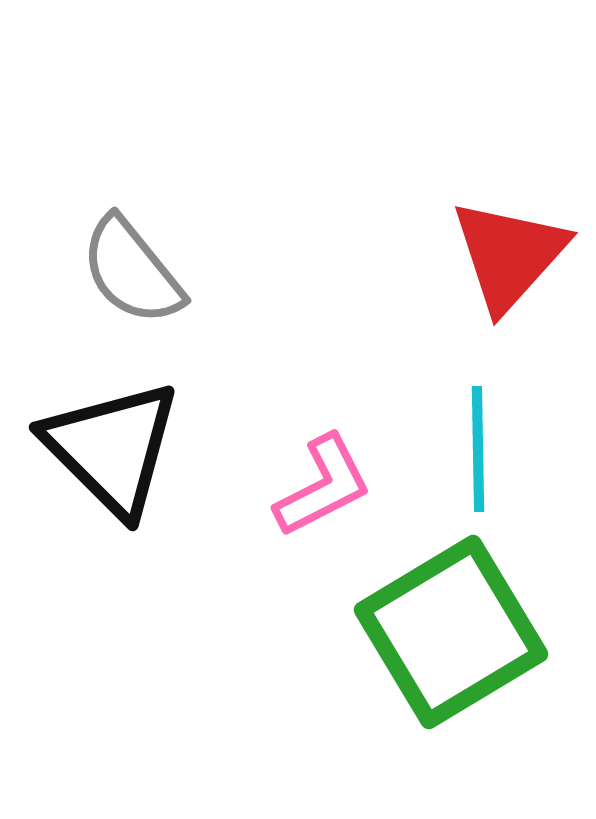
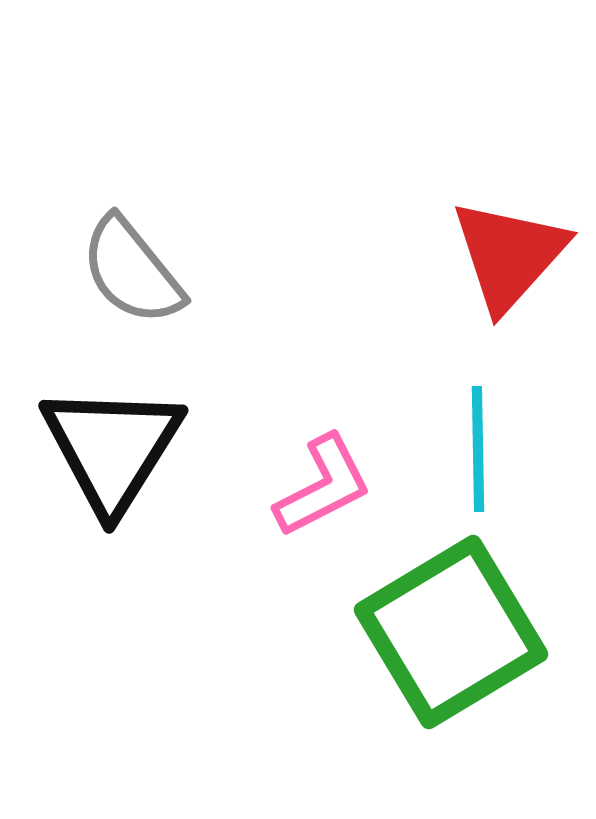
black triangle: rotated 17 degrees clockwise
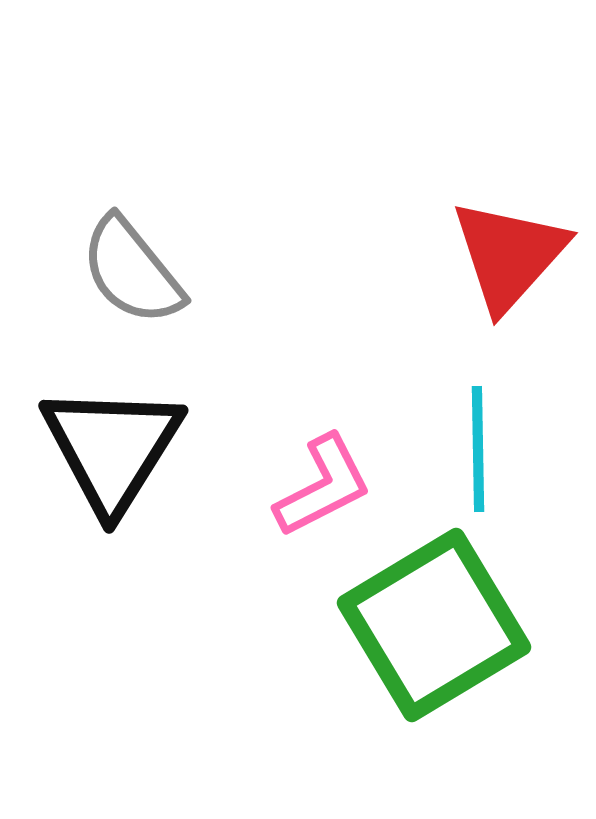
green square: moved 17 px left, 7 px up
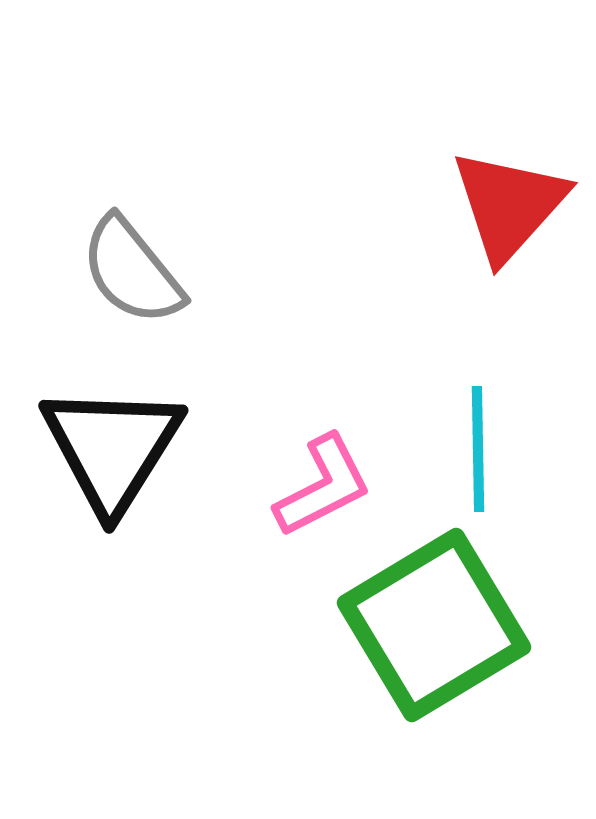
red triangle: moved 50 px up
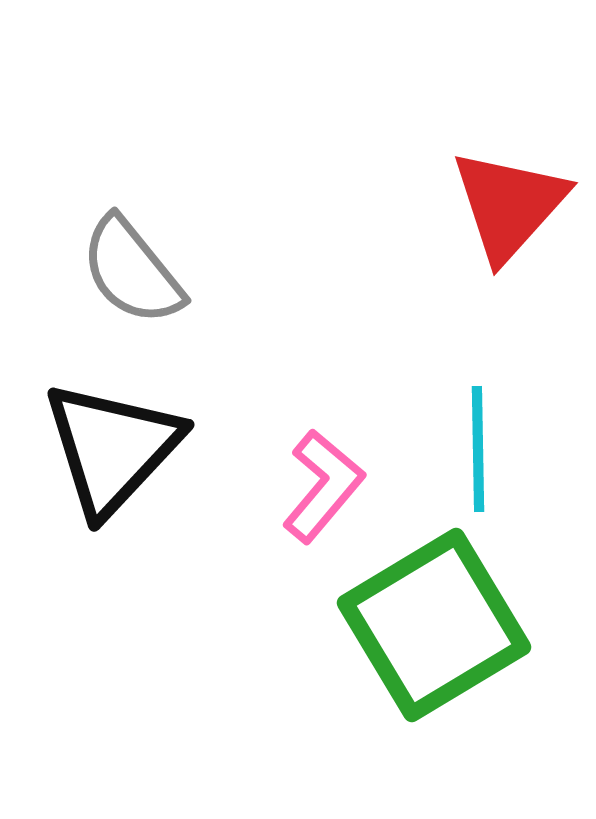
black triangle: rotated 11 degrees clockwise
pink L-shape: rotated 23 degrees counterclockwise
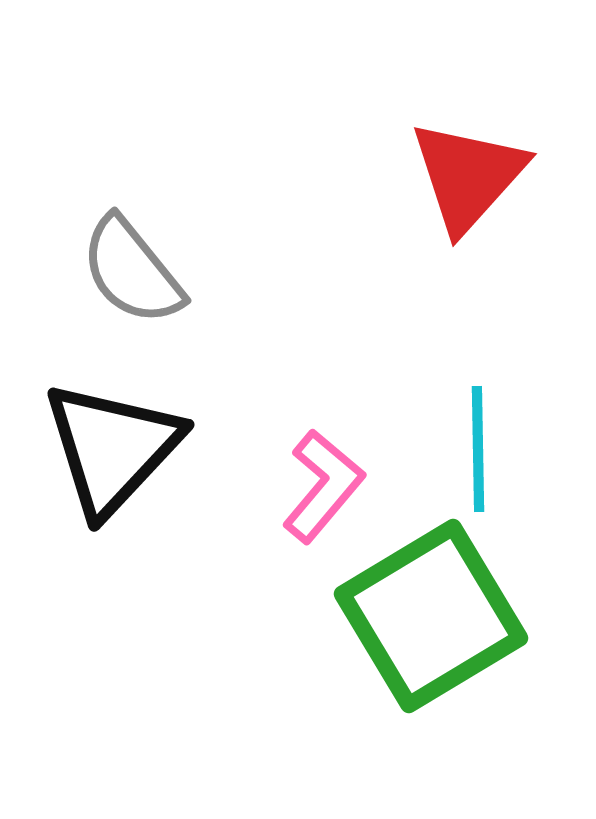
red triangle: moved 41 px left, 29 px up
green square: moved 3 px left, 9 px up
